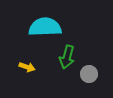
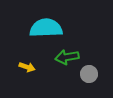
cyan semicircle: moved 1 px right, 1 px down
green arrow: rotated 65 degrees clockwise
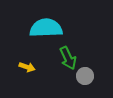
green arrow: moved 1 px right, 1 px down; rotated 105 degrees counterclockwise
gray circle: moved 4 px left, 2 px down
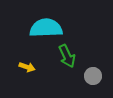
green arrow: moved 1 px left, 2 px up
gray circle: moved 8 px right
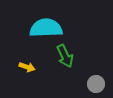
green arrow: moved 2 px left
gray circle: moved 3 px right, 8 px down
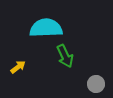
yellow arrow: moved 9 px left; rotated 56 degrees counterclockwise
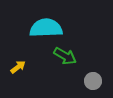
green arrow: rotated 35 degrees counterclockwise
gray circle: moved 3 px left, 3 px up
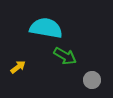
cyan semicircle: rotated 12 degrees clockwise
gray circle: moved 1 px left, 1 px up
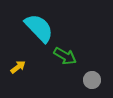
cyan semicircle: moved 7 px left; rotated 36 degrees clockwise
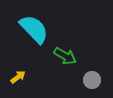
cyan semicircle: moved 5 px left, 1 px down
yellow arrow: moved 10 px down
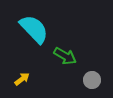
yellow arrow: moved 4 px right, 2 px down
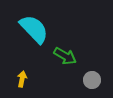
yellow arrow: rotated 42 degrees counterclockwise
